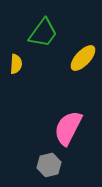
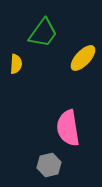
pink semicircle: rotated 36 degrees counterclockwise
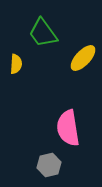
green trapezoid: rotated 108 degrees clockwise
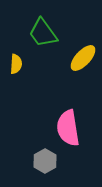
gray hexagon: moved 4 px left, 4 px up; rotated 15 degrees counterclockwise
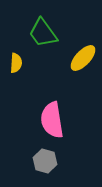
yellow semicircle: moved 1 px up
pink semicircle: moved 16 px left, 8 px up
gray hexagon: rotated 15 degrees counterclockwise
